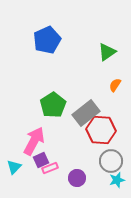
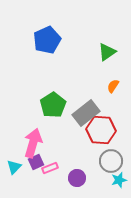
orange semicircle: moved 2 px left, 1 px down
pink arrow: moved 1 px left, 2 px down; rotated 12 degrees counterclockwise
purple square: moved 5 px left, 2 px down
cyan star: moved 2 px right
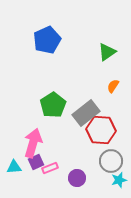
cyan triangle: rotated 42 degrees clockwise
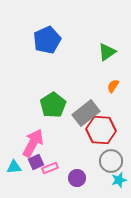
pink arrow: rotated 12 degrees clockwise
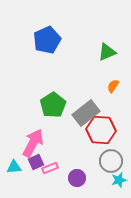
green triangle: rotated 12 degrees clockwise
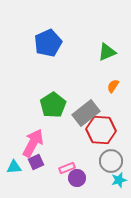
blue pentagon: moved 1 px right, 3 px down
pink rectangle: moved 17 px right
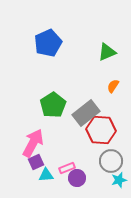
cyan triangle: moved 32 px right, 8 px down
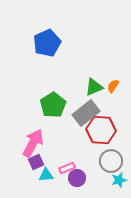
blue pentagon: moved 1 px left
green triangle: moved 13 px left, 35 px down
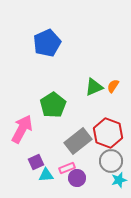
gray rectangle: moved 8 px left, 28 px down
red hexagon: moved 7 px right, 3 px down; rotated 16 degrees clockwise
pink arrow: moved 11 px left, 14 px up
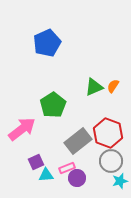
pink arrow: rotated 24 degrees clockwise
cyan star: moved 1 px right, 1 px down
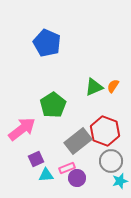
blue pentagon: rotated 24 degrees counterclockwise
red hexagon: moved 3 px left, 2 px up
purple square: moved 3 px up
